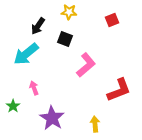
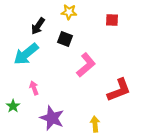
red square: rotated 24 degrees clockwise
purple star: rotated 10 degrees counterclockwise
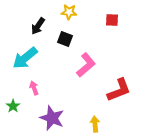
cyan arrow: moved 1 px left, 4 px down
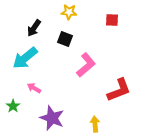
black arrow: moved 4 px left, 2 px down
pink arrow: rotated 40 degrees counterclockwise
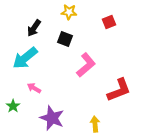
red square: moved 3 px left, 2 px down; rotated 24 degrees counterclockwise
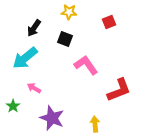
pink L-shape: rotated 85 degrees counterclockwise
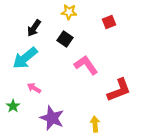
black square: rotated 14 degrees clockwise
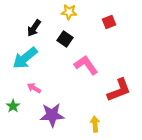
purple star: moved 3 px up; rotated 25 degrees counterclockwise
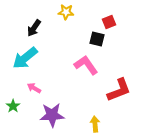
yellow star: moved 3 px left
black square: moved 32 px right; rotated 21 degrees counterclockwise
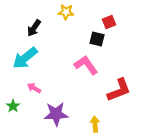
purple star: moved 4 px right, 1 px up
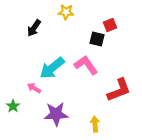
red square: moved 1 px right, 3 px down
cyan arrow: moved 27 px right, 10 px down
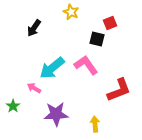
yellow star: moved 5 px right; rotated 21 degrees clockwise
red square: moved 2 px up
